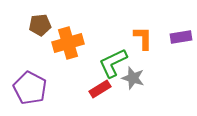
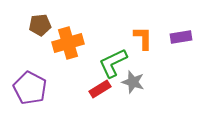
gray star: moved 4 px down
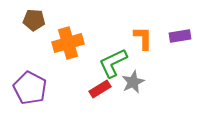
brown pentagon: moved 6 px left, 5 px up; rotated 10 degrees clockwise
purple rectangle: moved 1 px left, 1 px up
gray star: rotated 30 degrees clockwise
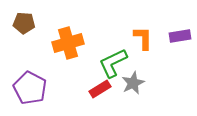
brown pentagon: moved 10 px left, 3 px down
gray star: moved 1 px down
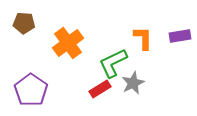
orange cross: rotated 20 degrees counterclockwise
purple pentagon: moved 1 px right, 2 px down; rotated 8 degrees clockwise
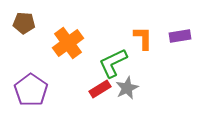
gray star: moved 6 px left, 5 px down
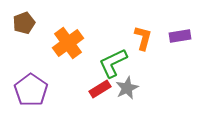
brown pentagon: rotated 25 degrees counterclockwise
orange L-shape: rotated 15 degrees clockwise
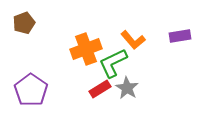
orange L-shape: moved 10 px left, 2 px down; rotated 125 degrees clockwise
orange cross: moved 18 px right, 6 px down; rotated 16 degrees clockwise
gray star: rotated 15 degrees counterclockwise
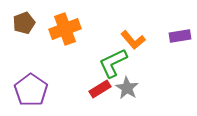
orange cross: moved 21 px left, 20 px up
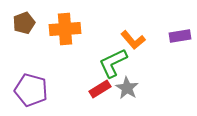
orange cross: rotated 16 degrees clockwise
purple pentagon: rotated 20 degrees counterclockwise
